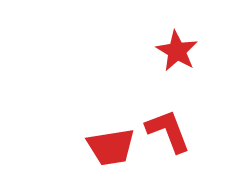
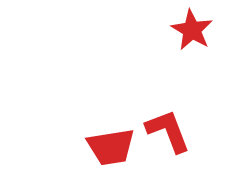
red star: moved 15 px right, 21 px up
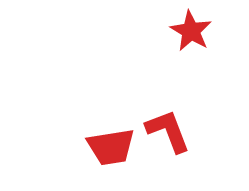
red star: moved 1 px left, 1 px down
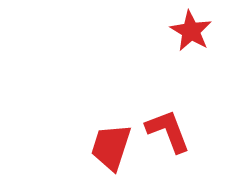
red trapezoid: rotated 117 degrees clockwise
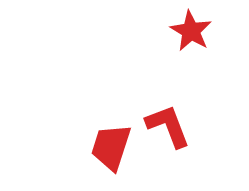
red L-shape: moved 5 px up
